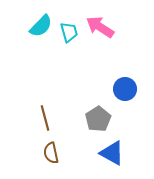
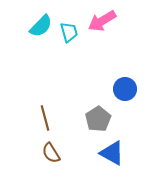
pink arrow: moved 2 px right, 6 px up; rotated 64 degrees counterclockwise
brown semicircle: rotated 20 degrees counterclockwise
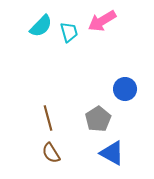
brown line: moved 3 px right
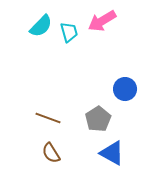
brown line: rotated 55 degrees counterclockwise
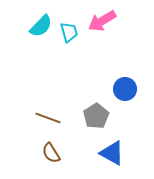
gray pentagon: moved 2 px left, 3 px up
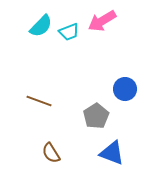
cyan trapezoid: rotated 85 degrees clockwise
brown line: moved 9 px left, 17 px up
blue triangle: rotated 8 degrees counterclockwise
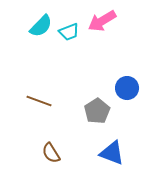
blue circle: moved 2 px right, 1 px up
gray pentagon: moved 1 px right, 5 px up
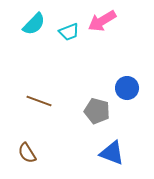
cyan semicircle: moved 7 px left, 2 px up
gray pentagon: rotated 25 degrees counterclockwise
brown semicircle: moved 24 px left
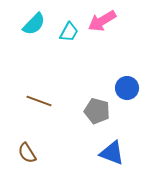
cyan trapezoid: rotated 40 degrees counterclockwise
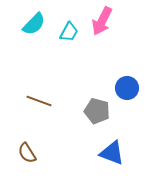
pink arrow: rotated 32 degrees counterclockwise
